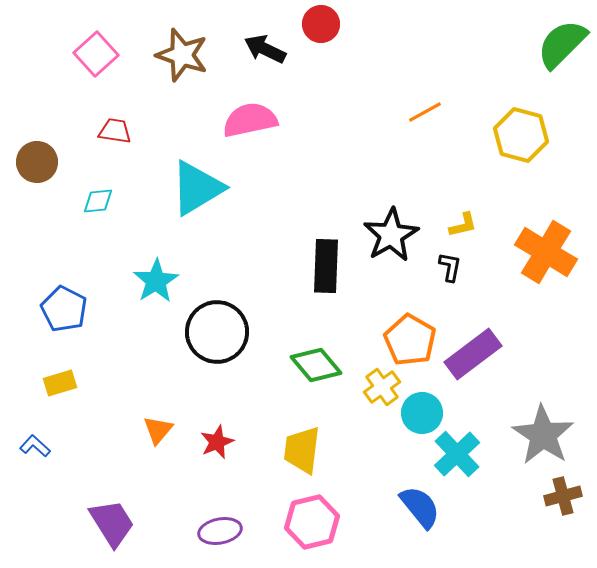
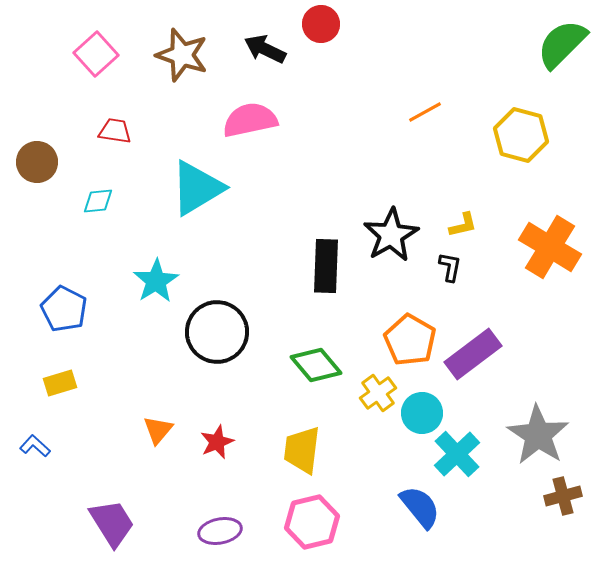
orange cross: moved 4 px right, 5 px up
yellow cross: moved 4 px left, 6 px down
gray star: moved 5 px left
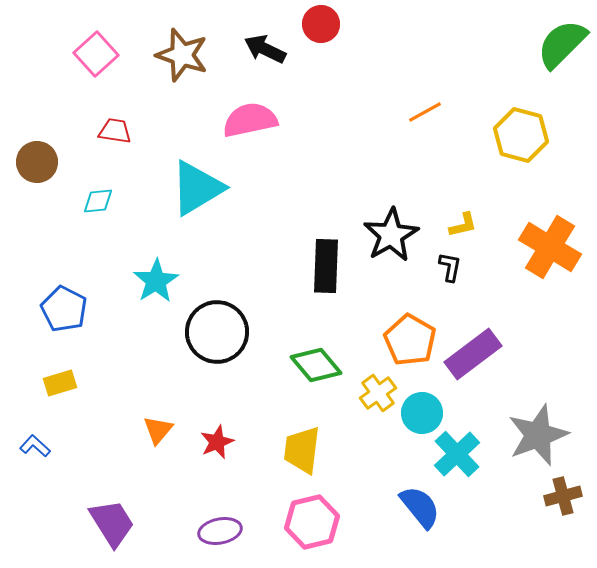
gray star: rotated 18 degrees clockwise
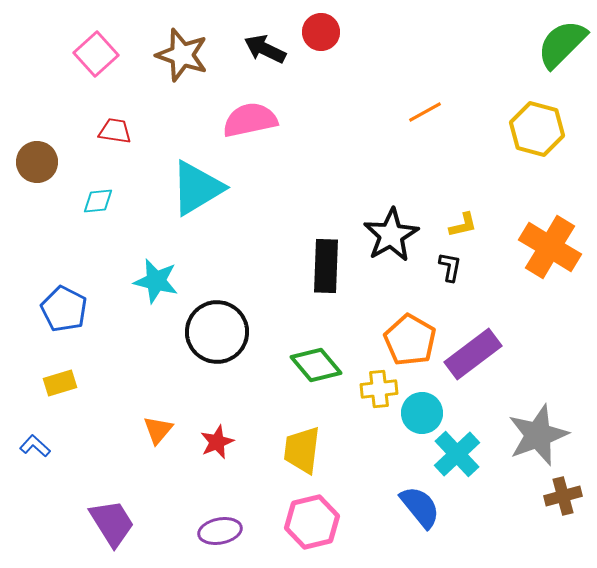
red circle: moved 8 px down
yellow hexagon: moved 16 px right, 6 px up
cyan star: rotated 27 degrees counterclockwise
yellow cross: moved 1 px right, 4 px up; rotated 30 degrees clockwise
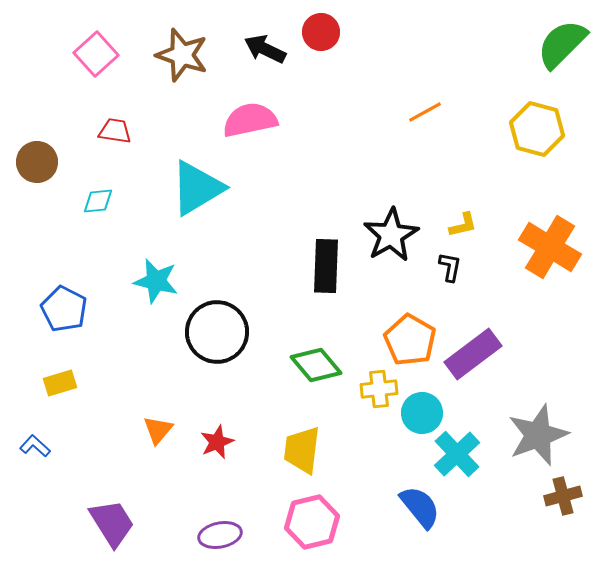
purple ellipse: moved 4 px down
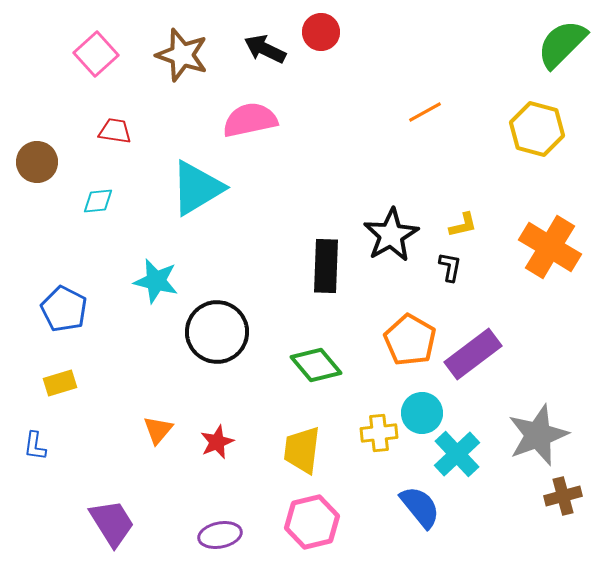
yellow cross: moved 44 px down
blue L-shape: rotated 124 degrees counterclockwise
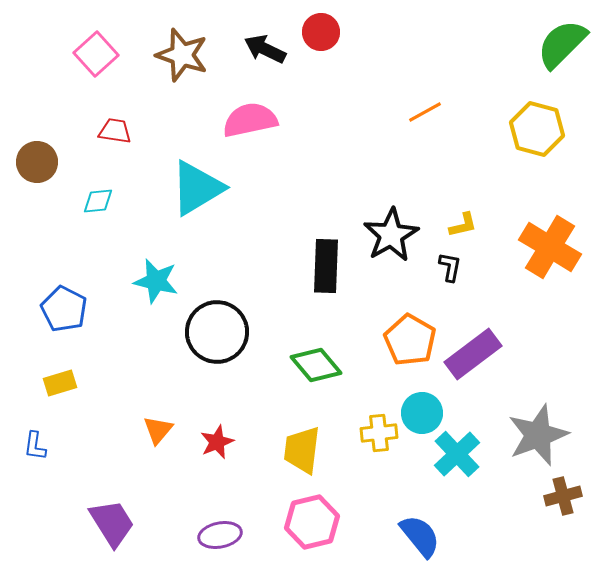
blue semicircle: moved 29 px down
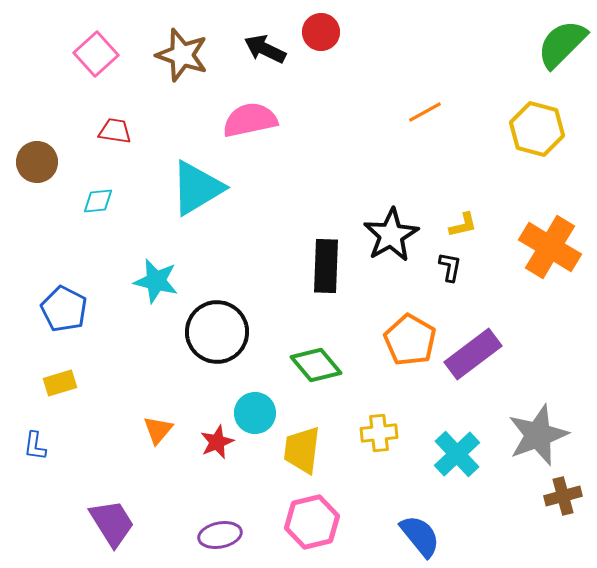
cyan circle: moved 167 px left
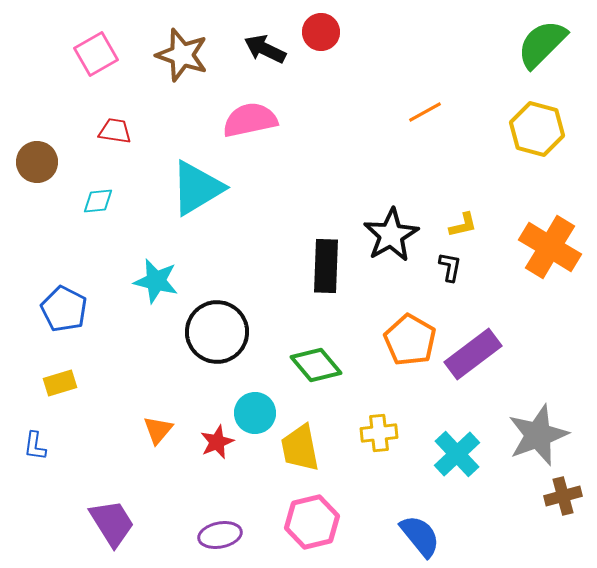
green semicircle: moved 20 px left
pink square: rotated 12 degrees clockwise
yellow trapezoid: moved 2 px left, 2 px up; rotated 18 degrees counterclockwise
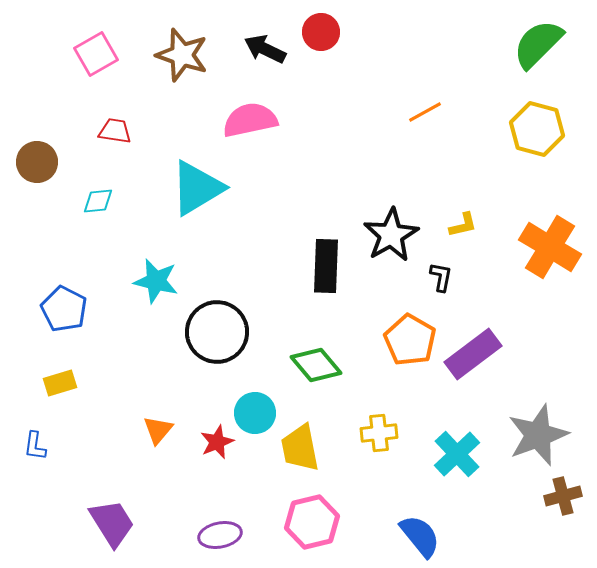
green semicircle: moved 4 px left
black L-shape: moved 9 px left, 10 px down
